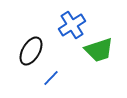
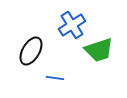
blue line: moved 4 px right; rotated 54 degrees clockwise
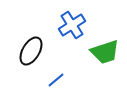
green trapezoid: moved 6 px right, 2 px down
blue line: moved 1 px right, 2 px down; rotated 48 degrees counterclockwise
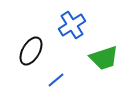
green trapezoid: moved 1 px left, 6 px down
